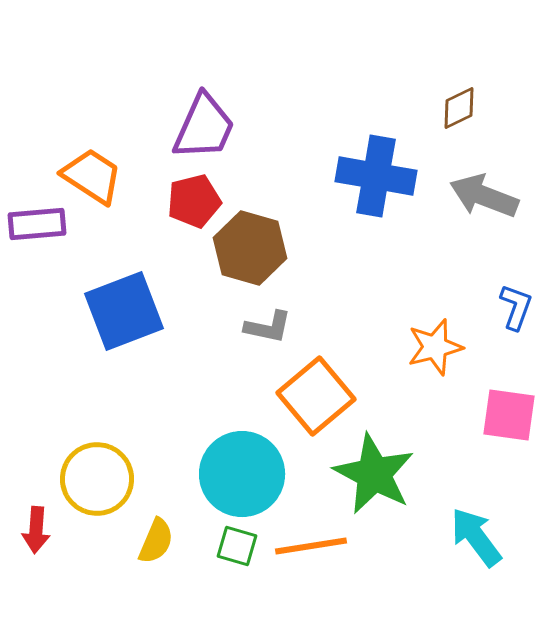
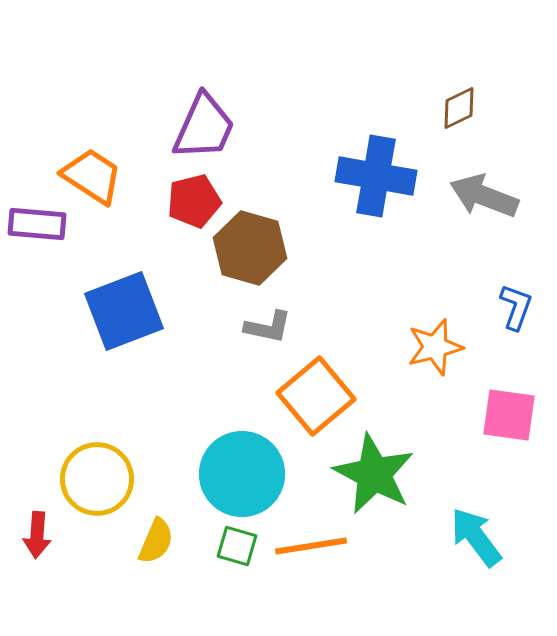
purple rectangle: rotated 10 degrees clockwise
red arrow: moved 1 px right, 5 px down
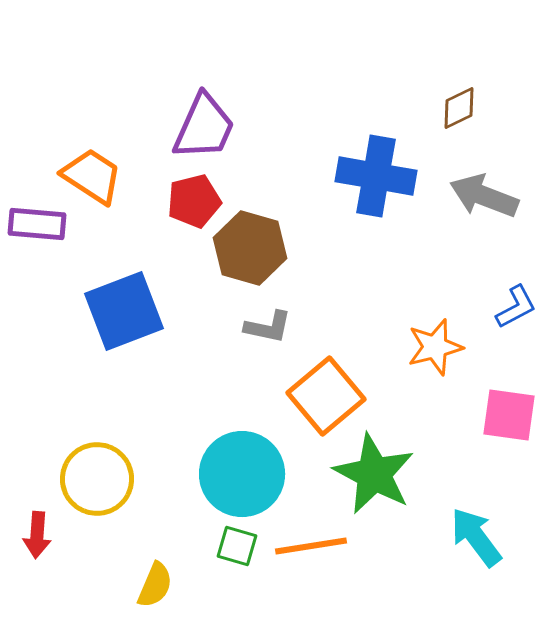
blue L-shape: rotated 42 degrees clockwise
orange square: moved 10 px right
yellow semicircle: moved 1 px left, 44 px down
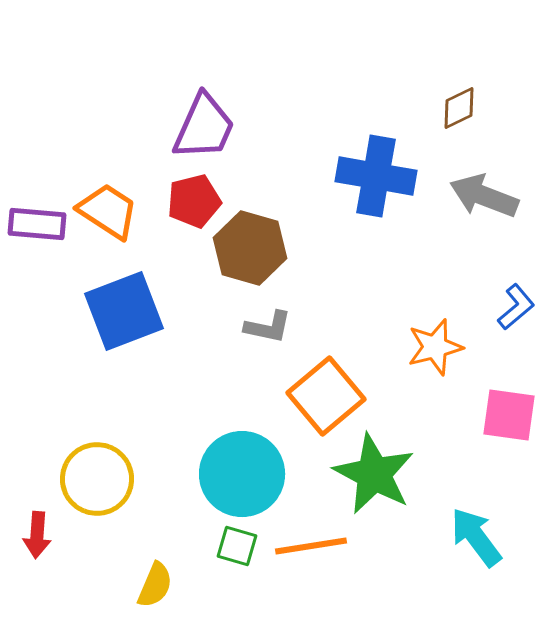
orange trapezoid: moved 16 px right, 35 px down
blue L-shape: rotated 12 degrees counterclockwise
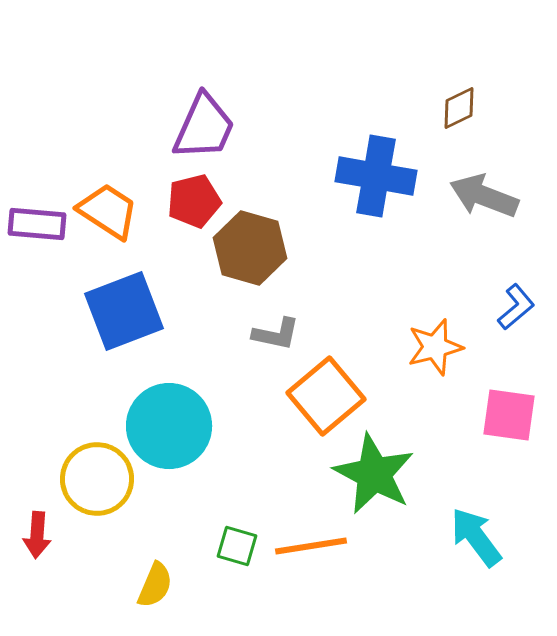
gray L-shape: moved 8 px right, 7 px down
cyan circle: moved 73 px left, 48 px up
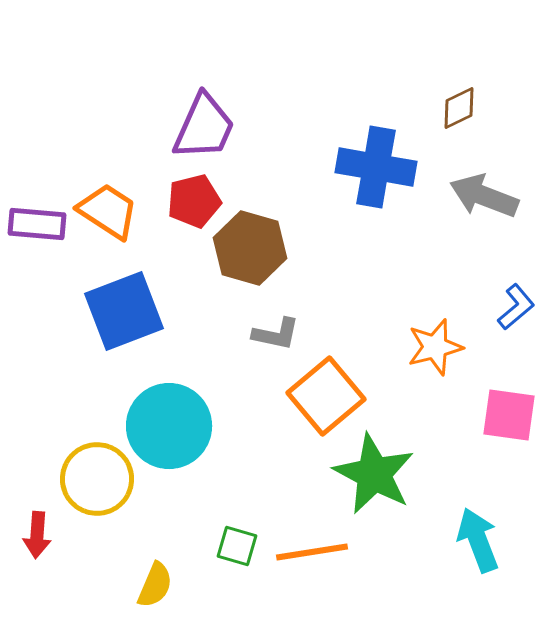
blue cross: moved 9 px up
cyan arrow: moved 2 px right, 3 px down; rotated 16 degrees clockwise
orange line: moved 1 px right, 6 px down
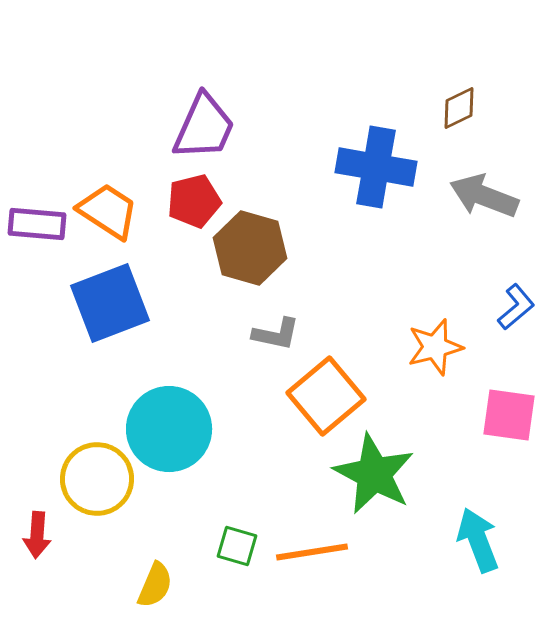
blue square: moved 14 px left, 8 px up
cyan circle: moved 3 px down
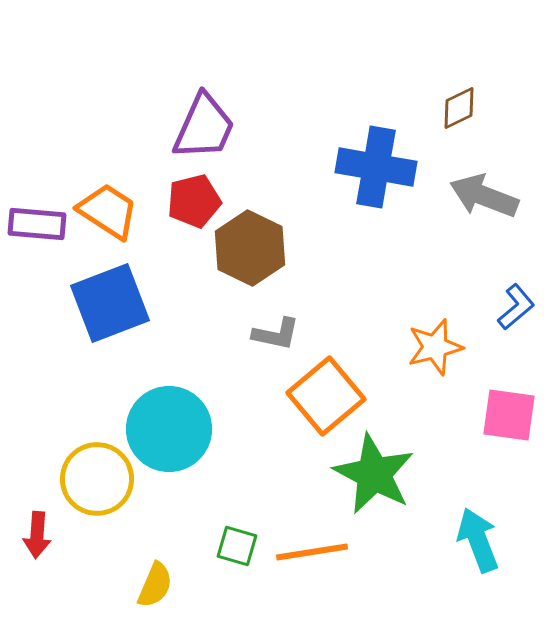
brown hexagon: rotated 10 degrees clockwise
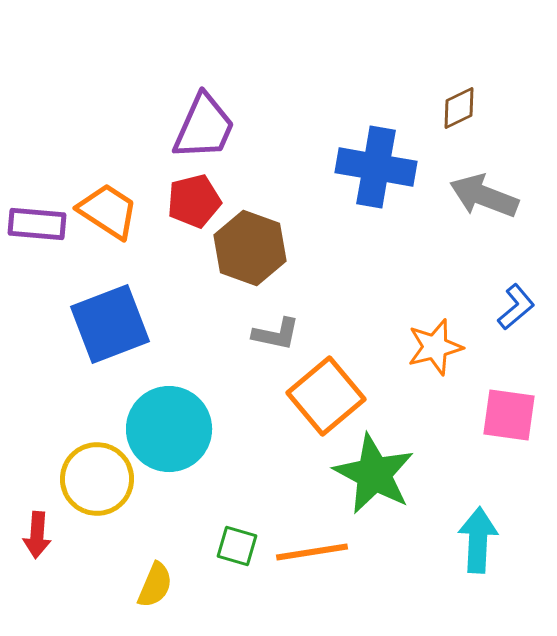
brown hexagon: rotated 6 degrees counterclockwise
blue square: moved 21 px down
cyan arrow: rotated 24 degrees clockwise
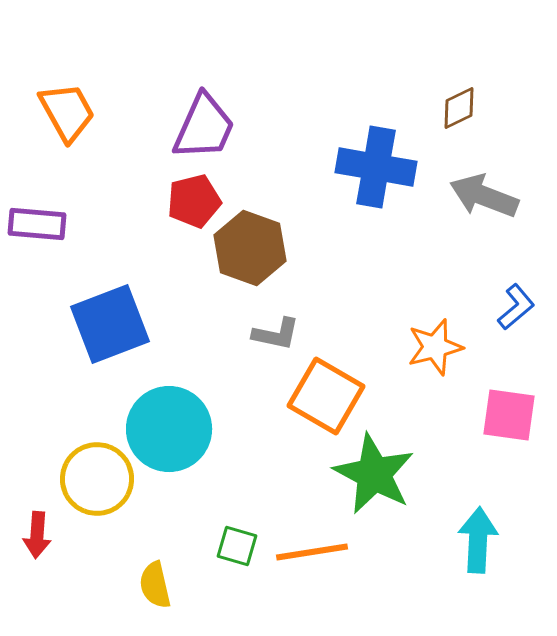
orange trapezoid: moved 41 px left, 99 px up; rotated 28 degrees clockwise
orange square: rotated 20 degrees counterclockwise
yellow semicircle: rotated 144 degrees clockwise
